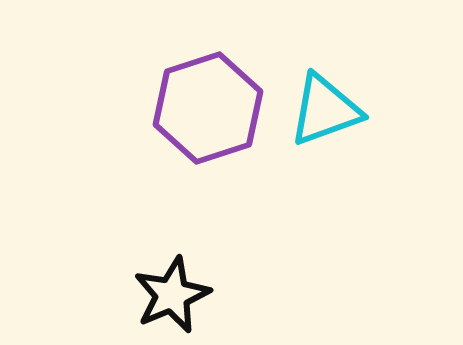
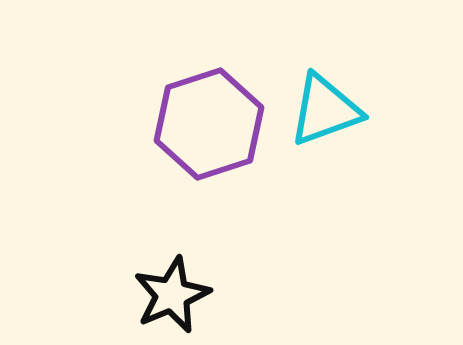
purple hexagon: moved 1 px right, 16 px down
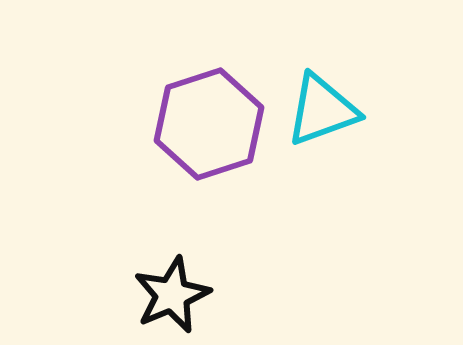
cyan triangle: moved 3 px left
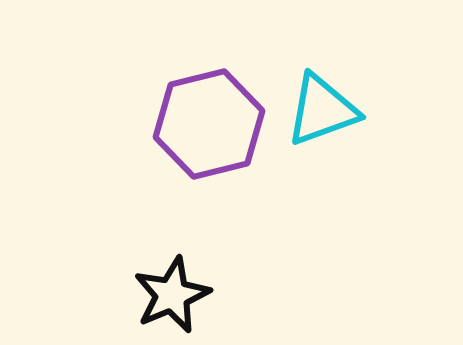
purple hexagon: rotated 4 degrees clockwise
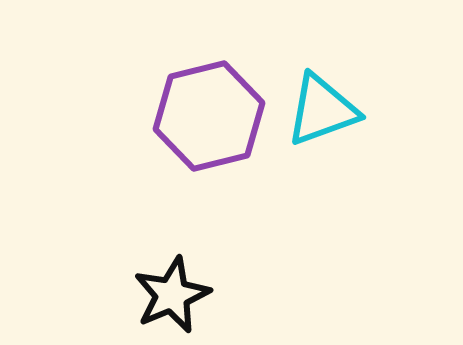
purple hexagon: moved 8 px up
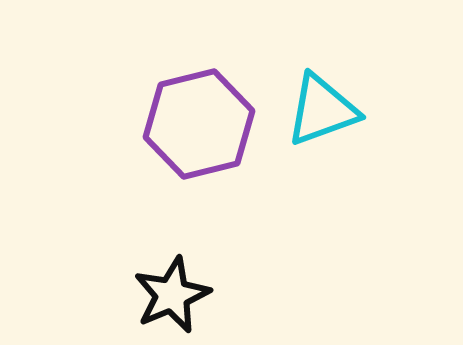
purple hexagon: moved 10 px left, 8 px down
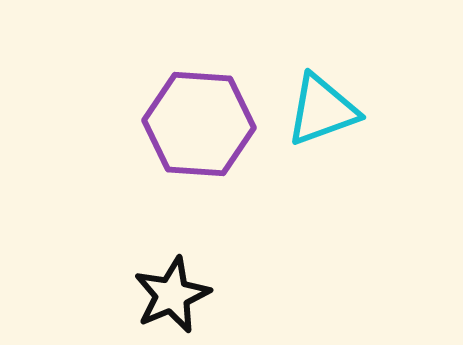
purple hexagon: rotated 18 degrees clockwise
